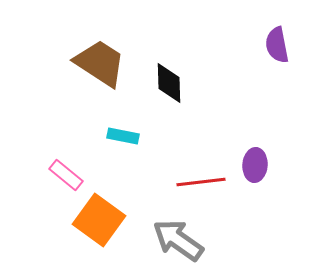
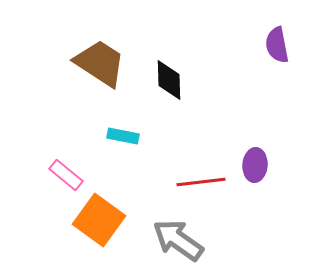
black diamond: moved 3 px up
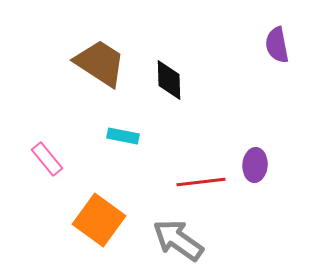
pink rectangle: moved 19 px left, 16 px up; rotated 12 degrees clockwise
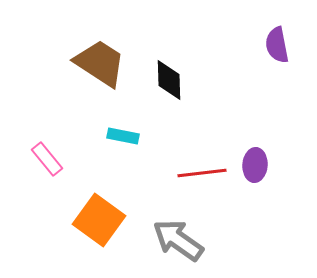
red line: moved 1 px right, 9 px up
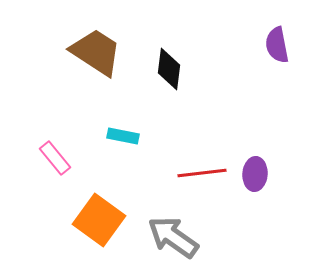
brown trapezoid: moved 4 px left, 11 px up
black diamond: moved 11 px up; rotated 9 degrees clockwise
pink rectangle: moved 8 px right, 1 px up
purple ellipse: moved 9 px down
gray arrow: moved 5 px left, 3 px up
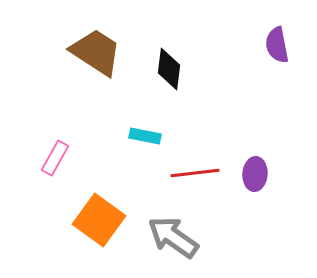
cyan rectangle: moved 22 px right
pink rectangle: rotated 68 degrees clockwise
red line: moved 7 px left
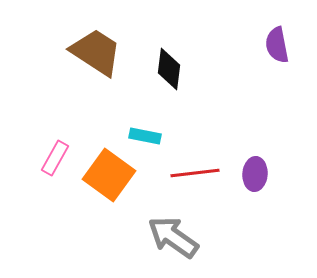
orange square: moved 10 px right, 45 px up
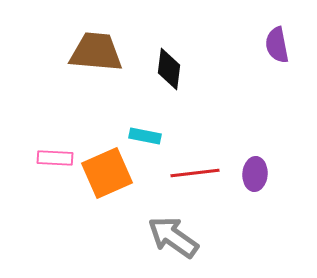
brown trapezoid: rotated 28 degrees counterclockwise
pink rectangle: rotated 64 degrees clockwise
orange square: moved 2 px left, 2 px up; rotated 30 degrees clockwise
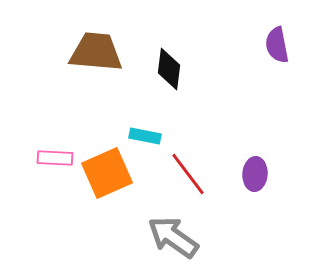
red line: moved 7 px left, 1 px down; rotated 60 degrees clockwise
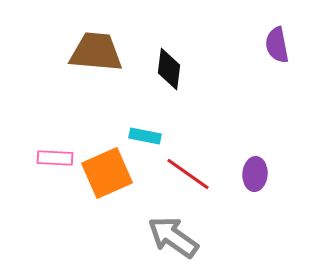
red line: rotated 18 degrees counterclockwise
